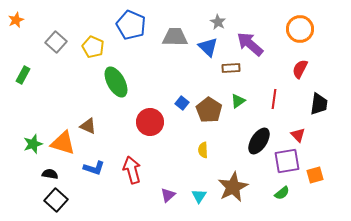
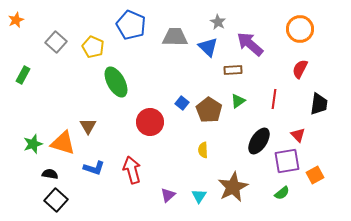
brown rectangle: moved 2 px right, 2 px down
brown triangle: rotated 36 degrees clockwise
orange square: rotated 12 degrees counterclockwise
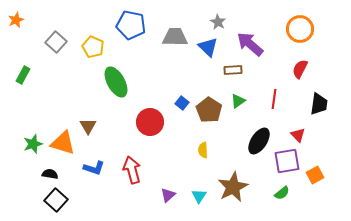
blue pentagon: rotated 12 degrees counterclockwise
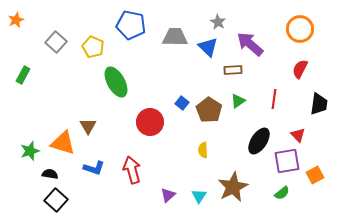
green star: moved 3 px left, 7 px down
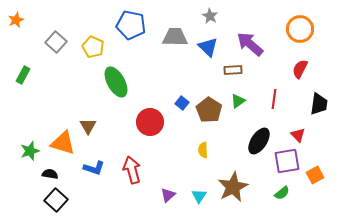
gray star: moved 8 px left, 6 px up
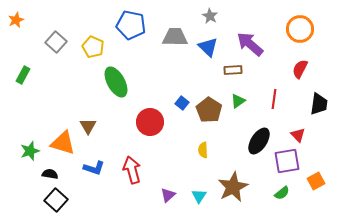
orange square: moved 1 px right, 6 px down
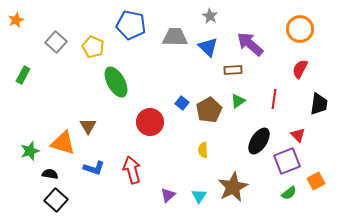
brown pentagon: rotated 10 degrees clockwise
purple square: rotated 12 degrees counterclockwise
green semicircle: moved 7 px right
